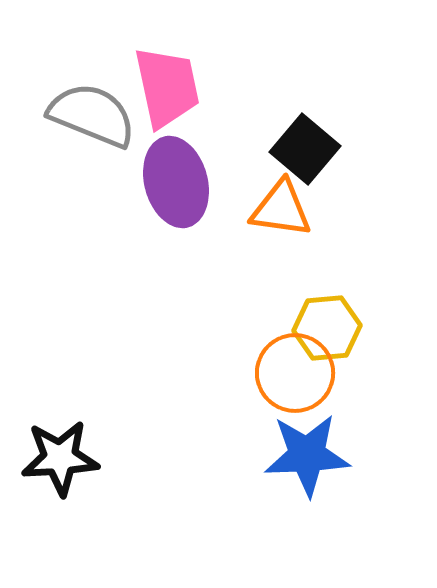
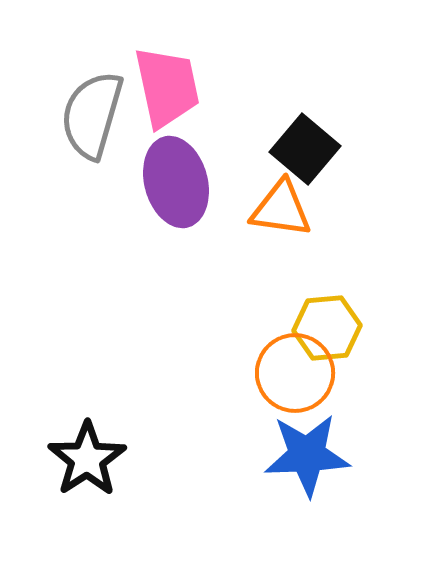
gray semicircle: rotated 96 degrees counterclockwise
black star: moved 27 px right, 1 px down; rotated 30 degrees counterclockwise
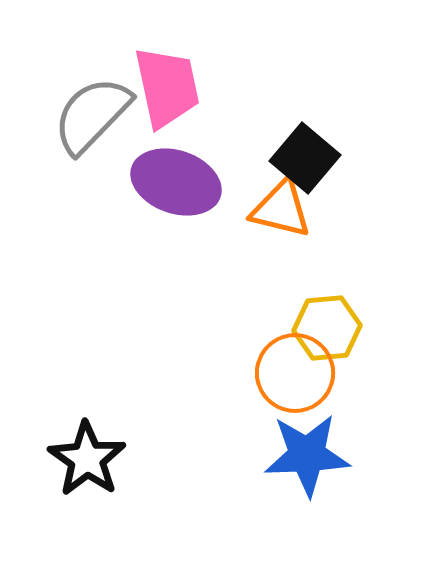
gray semicircle: rotated 28 degrees clockwise
black square: moved 9 px down
purple ellipse: rotated 56 degrees counterclockwise
orange triangle: rotated 6 degrees clockwise
black star: rotated 4 degrees counterclockwise
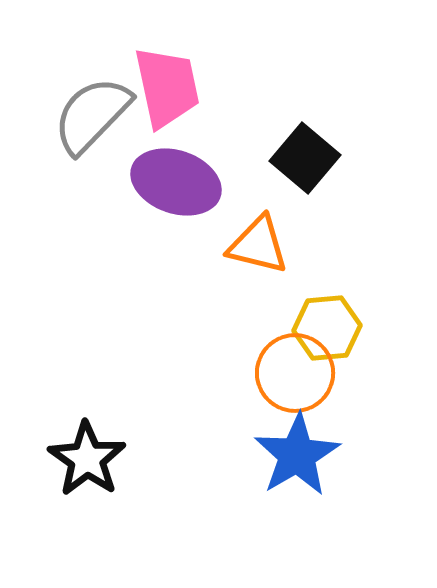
orange triangle: moved 23 px left, 36 px down
blue star: moved 10 px left; rotated 28 degrees counterclockwise
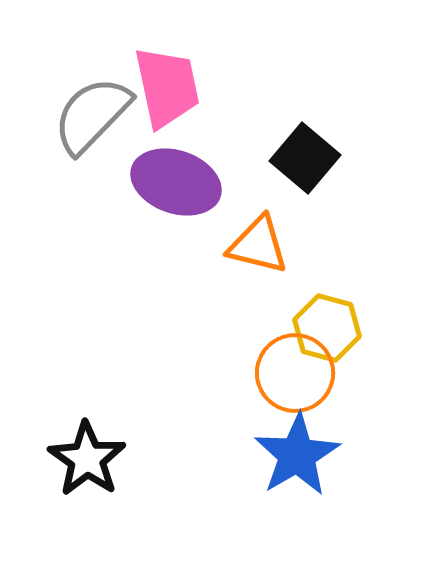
yellow hexagon: rotated 20 degrees clockwise
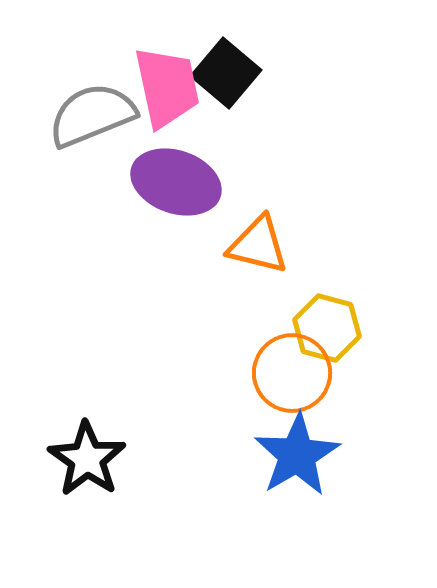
gray semicircle: rotated 24 degrees clockwise
black square: moved 79 px left, 85 px up
orange circle: moved 3 px left
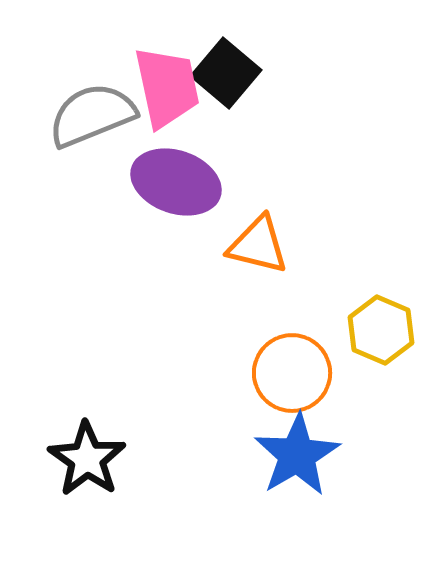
yellow hexagon: moved 54 px right, 2 px down; rotated 8 degrees clockwise
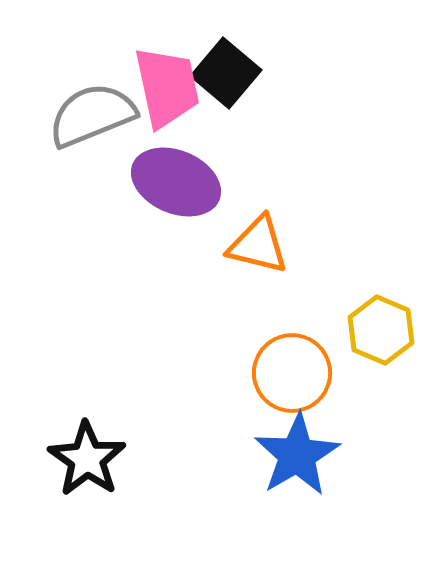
purple ellipse: rotated 4 degrees clockwise
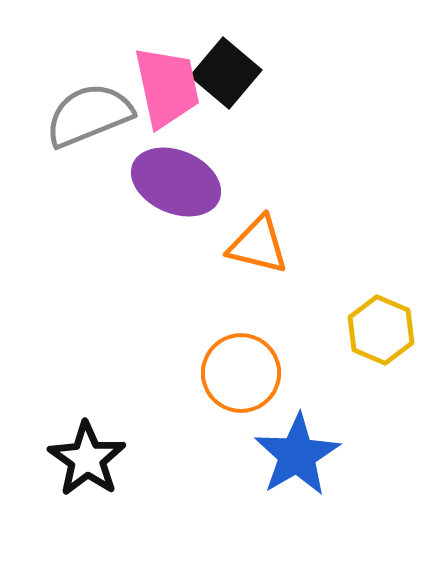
gray semicircle: moved 3 px left
orange circle: moved 51 px left
